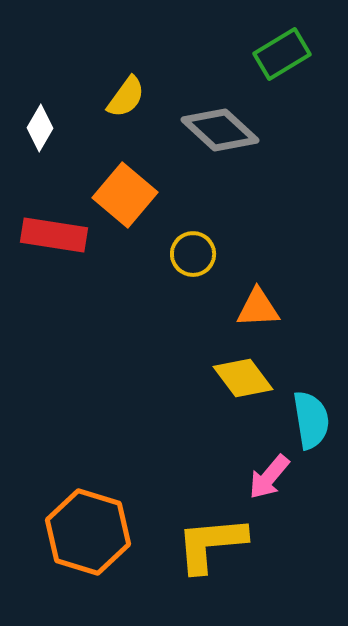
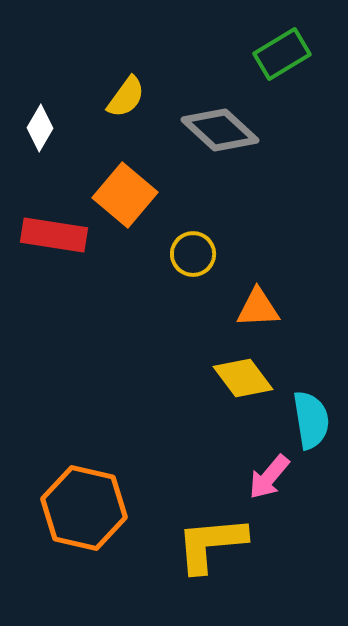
orange hexagon: moved 4 px left, 24 px up; rotated 4 degrees counterclockwise
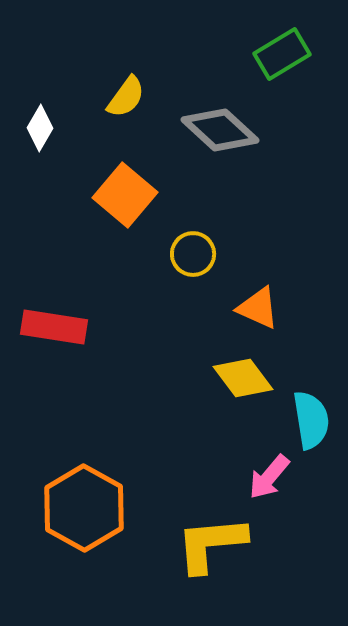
red rectangle: moved 92 px down
orange triangle: rotated 27 degrees clockwise
orange hexagon: rotated 16 degrees clockwise
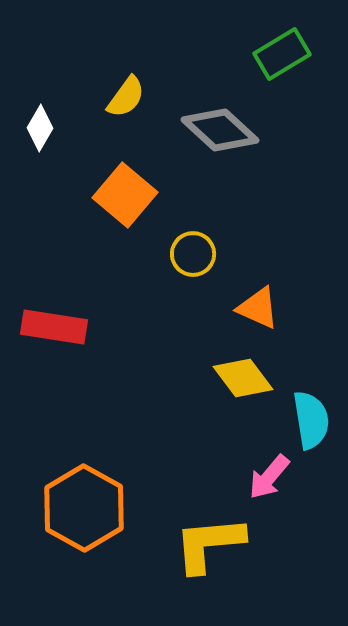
yellow L-shape: moved 2 px left
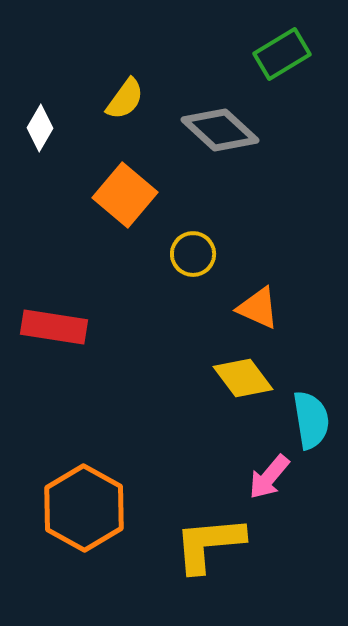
yellow semicircle: moved 1 px left, 2 px down
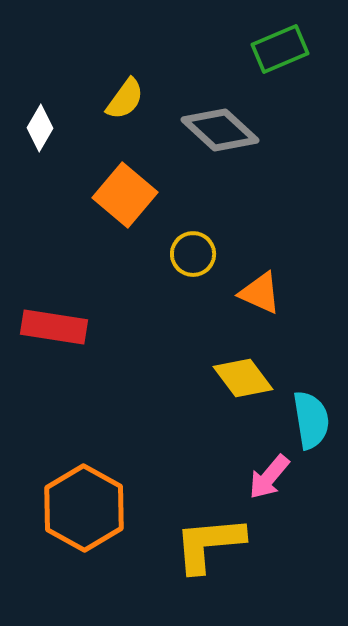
green rectangle: moved 2 px left, 5 px up; rotated 8 degrees clockwise
orange triangle: moved 2 px right, 15 px up
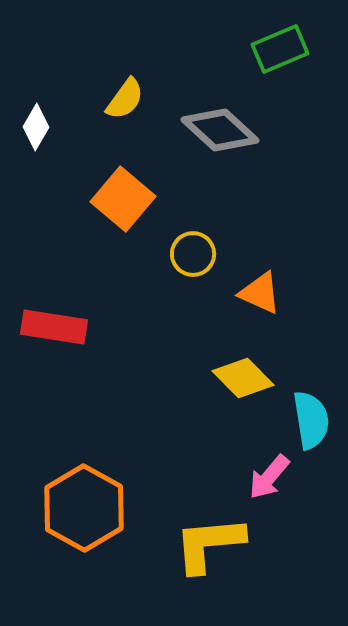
white diamond: moved 4 px left, 1 px up
orange square: moved 2 px left, 4 px down
yellow diamond: rotated 8 degrees counterclockwise
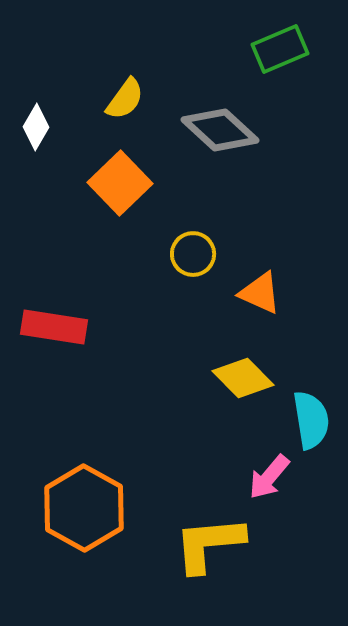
orange square: moved 3 px left, 16 px up; rotated 6 degrees clockwise
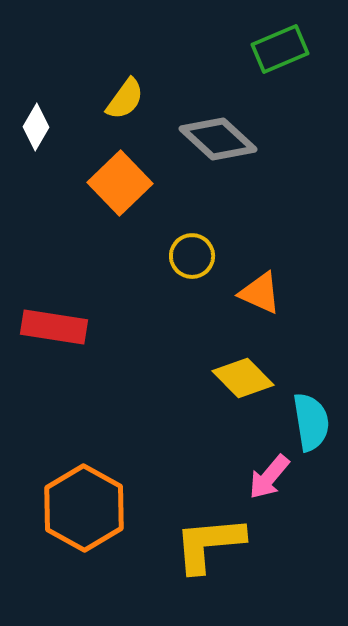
gray diamond: moved 2 px left, 9 px down
yellow circle: moved 1 px left, 2 px down
cyan semicircle: moved 2 px down
